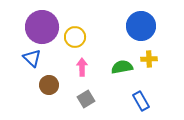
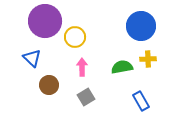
purple circle: moved 3 px right, 6 px up
yellow cross: moved 1 px left
gray square: moved 2 px up
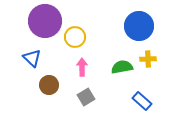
blue circle: moved 2 px left
blue rectangle: moved 1 px right; rotated 18 degrees counterclockwise
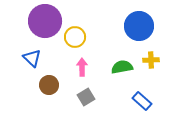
yellow cross: moved 3 px right, 1 px down
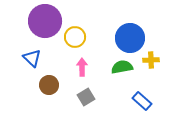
blue circle: moved 9 px left, 12 px down
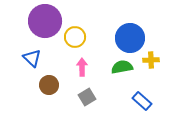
gray square: moved 1 px right
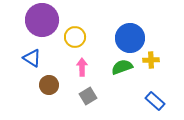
purple circle: moved 3 px left, 1 px up
blue triangle: rotated 12 degrees counterclockwise
green semicircle: rotated 10 degrees counterclockwise
gray square: moved 1 px right, 1 px up
blue rectangle: moved 13 px right
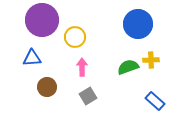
blue circle: moved 8 px right, 14 px up
blue triangle: rotated 36 degrees counterclockwise
green semicircle: moved 6 px right
brown circle: moved 2 px left, 2 px down
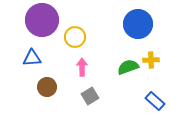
gray square: moved 2 px right
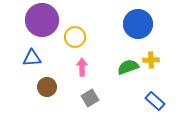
gray square: moved 2 px down
